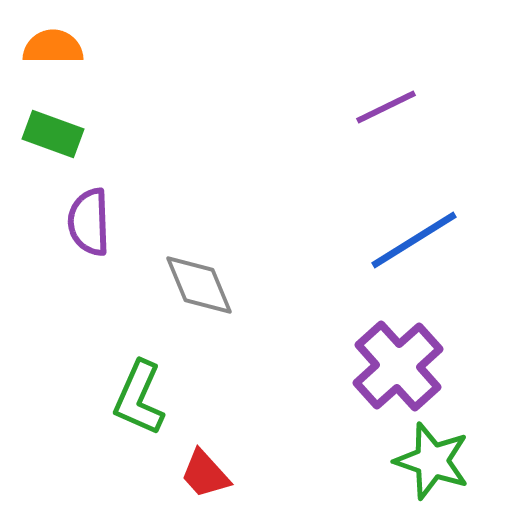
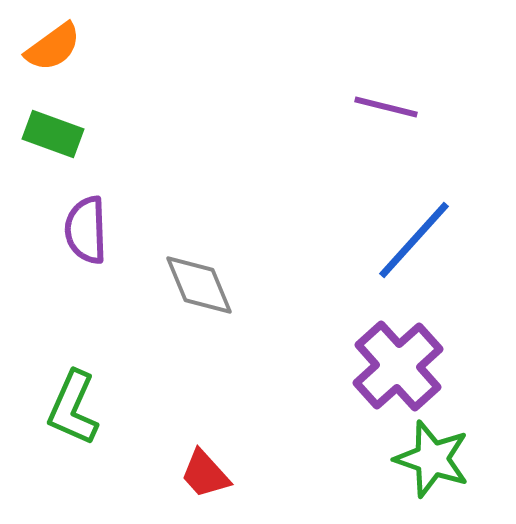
orange semicircle: rotated 144 degrees clockwise
purple line: rotated 40 degrees clockwise
purple semicircle: moved 3 px left, 8 px down
blue line: rotated 16 degrees counterclockwise
green L-shape: moved 66 px left, 10 px down
green star: moved 2 px up
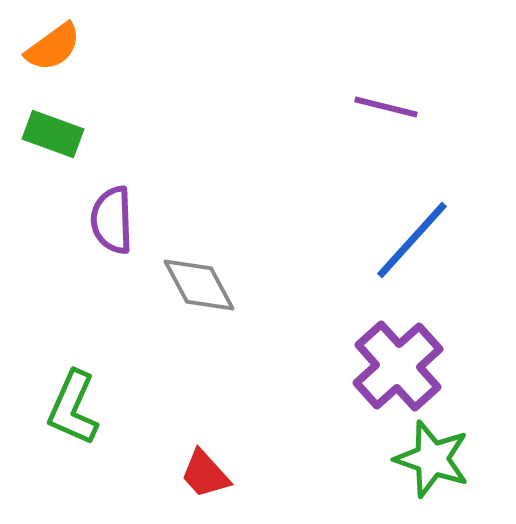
purple semicircle: moved 26 px right, 10 px up
blue line: moved 2 px left
gray diamond: rotated 6 degrees counterclockwise
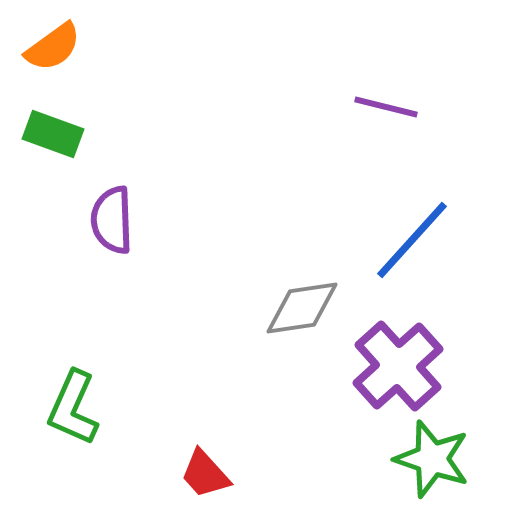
gray diamond: moved 103 px right, 23 px down; rotated 70 degrees counterclockwise
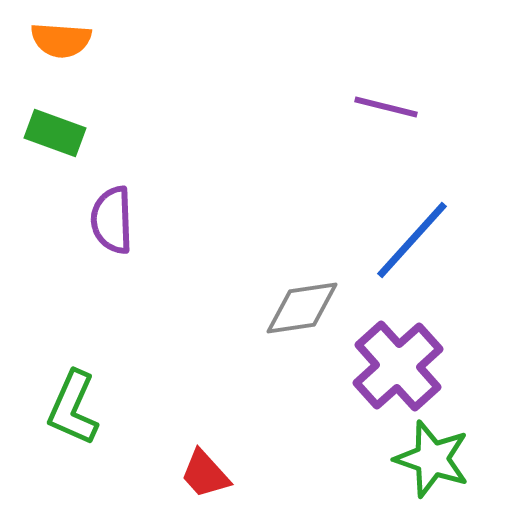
orange semicircle: moved 8 px right, 7 px up; rotated 40 degrees clockwise
green rectangle: moved 2 px right, 1 px up
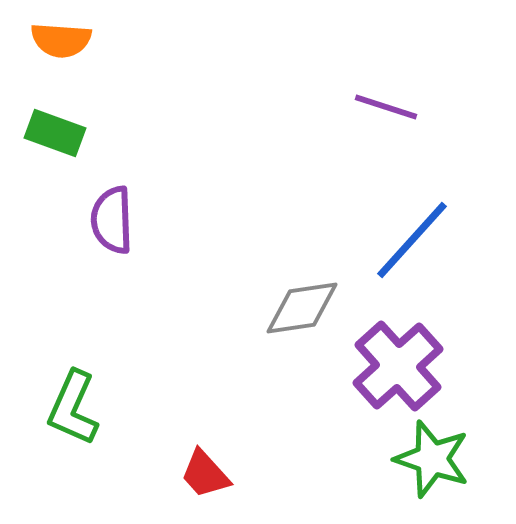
purple line: rotated 4 degrees clockwise
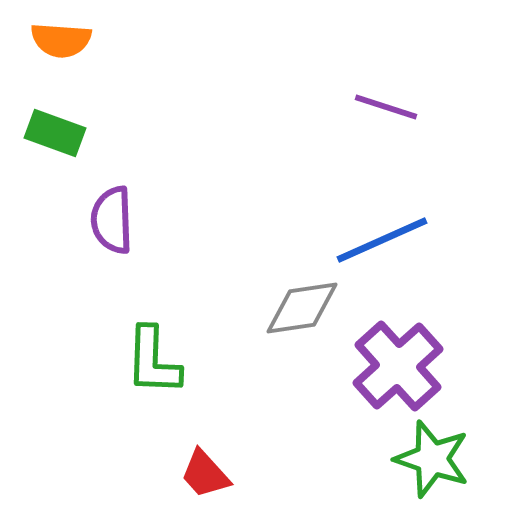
blue line: moved 30 px left; rotated 24 degrees clockwise
green L-shape: moved 80 px right, 47 px up; rotated 22 degrees counterclockwise
